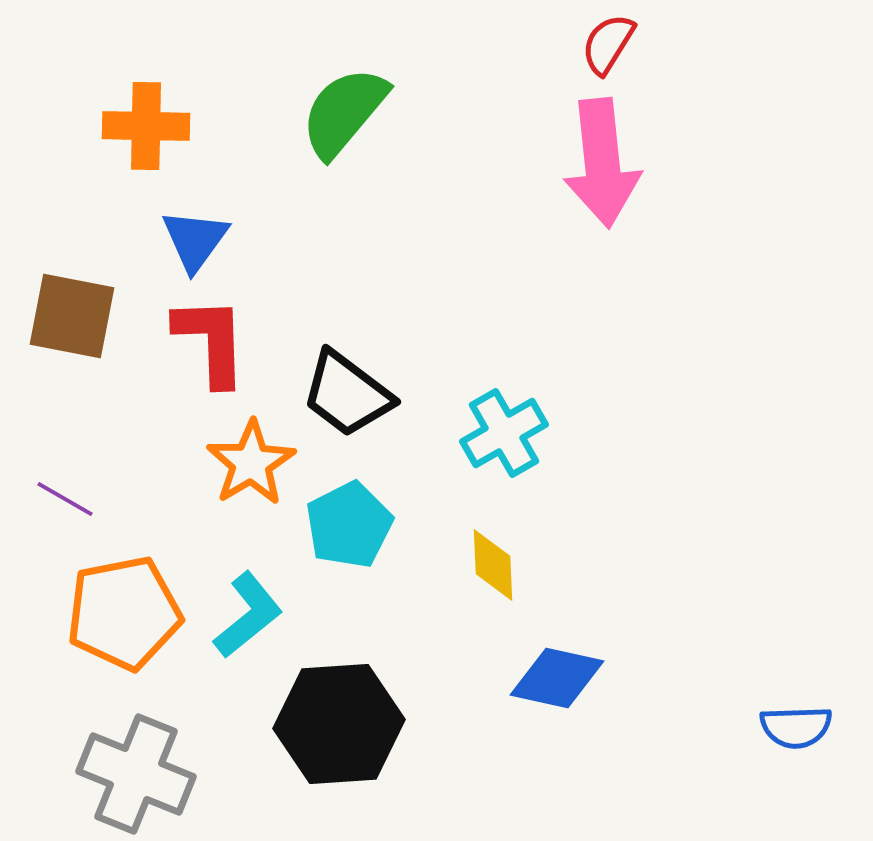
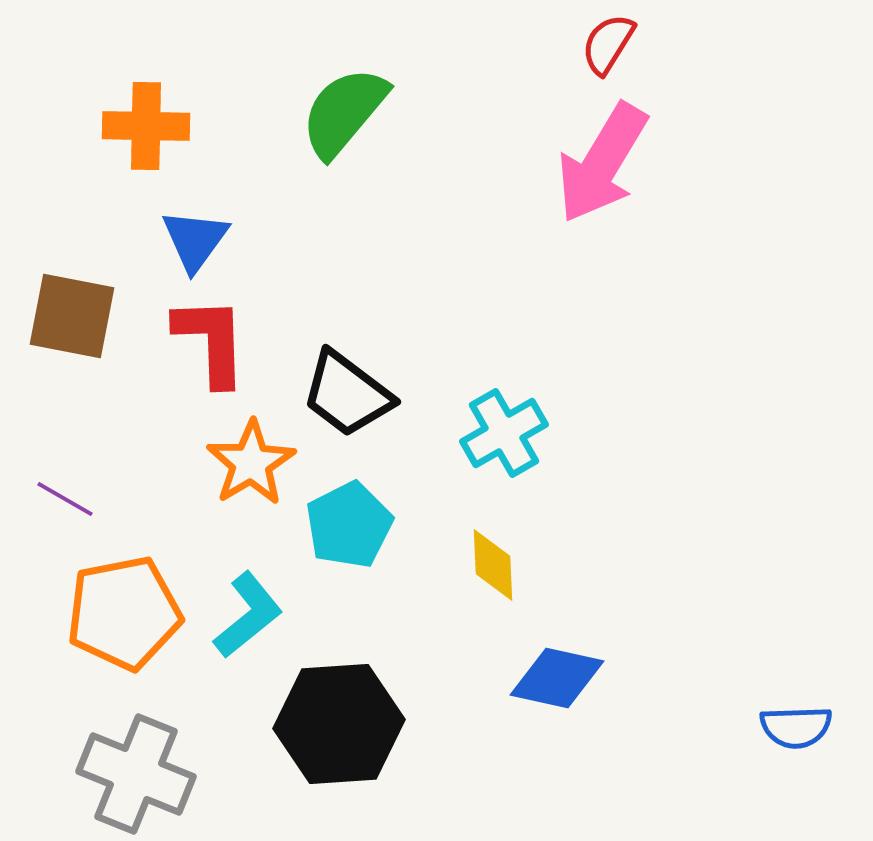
pink arrow: rotated 37 degrees clockwise
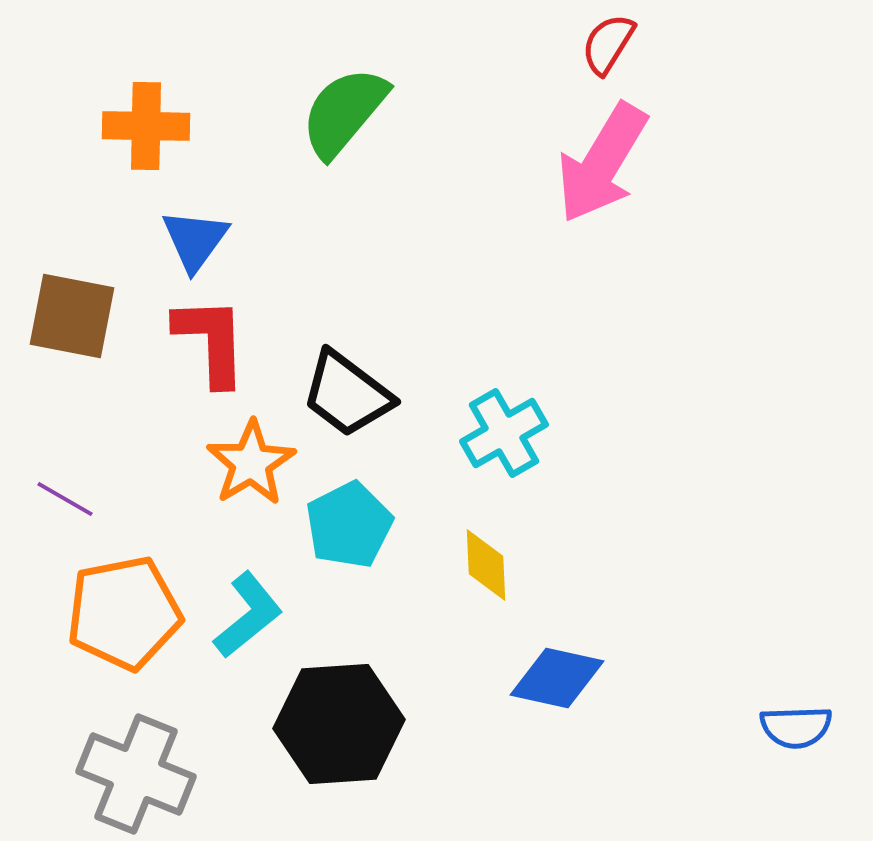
yellow diamond: moved 7 px left
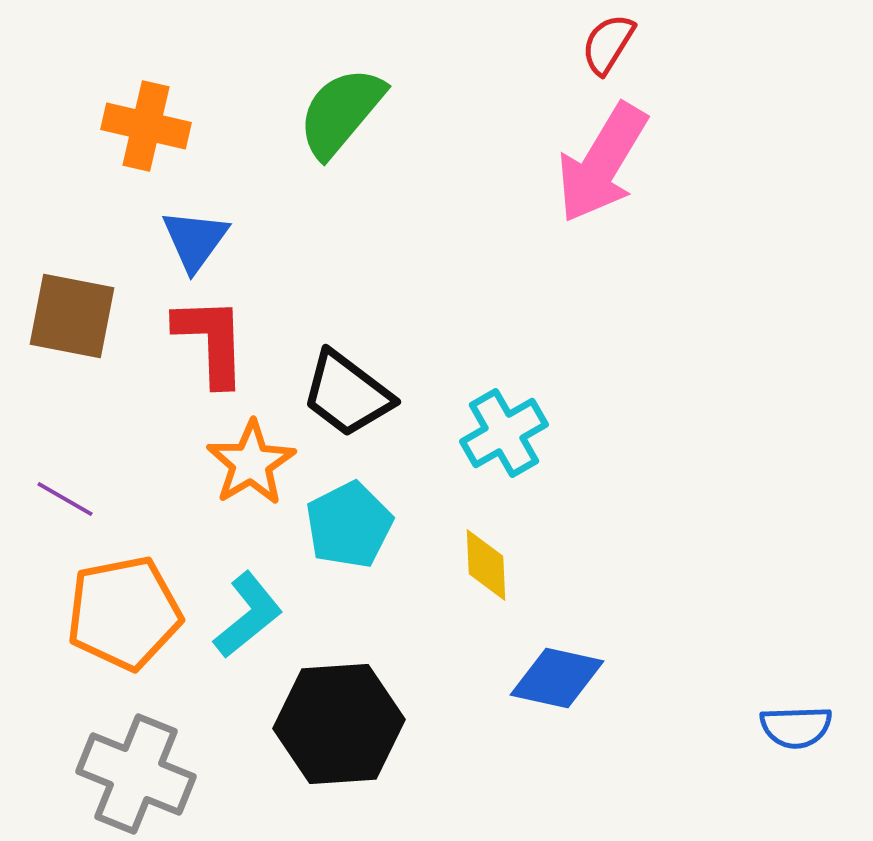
green semicircle: moved 3 px left
orange cross: rotated 12 degrees clockwise
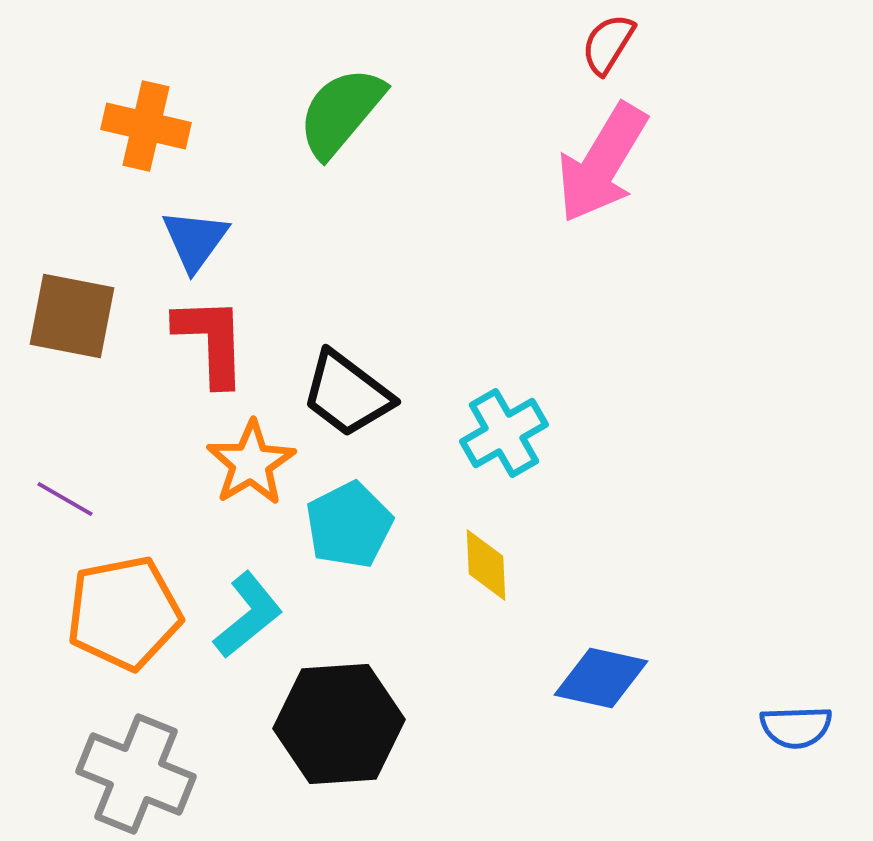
blue diamond: moved 44 px right
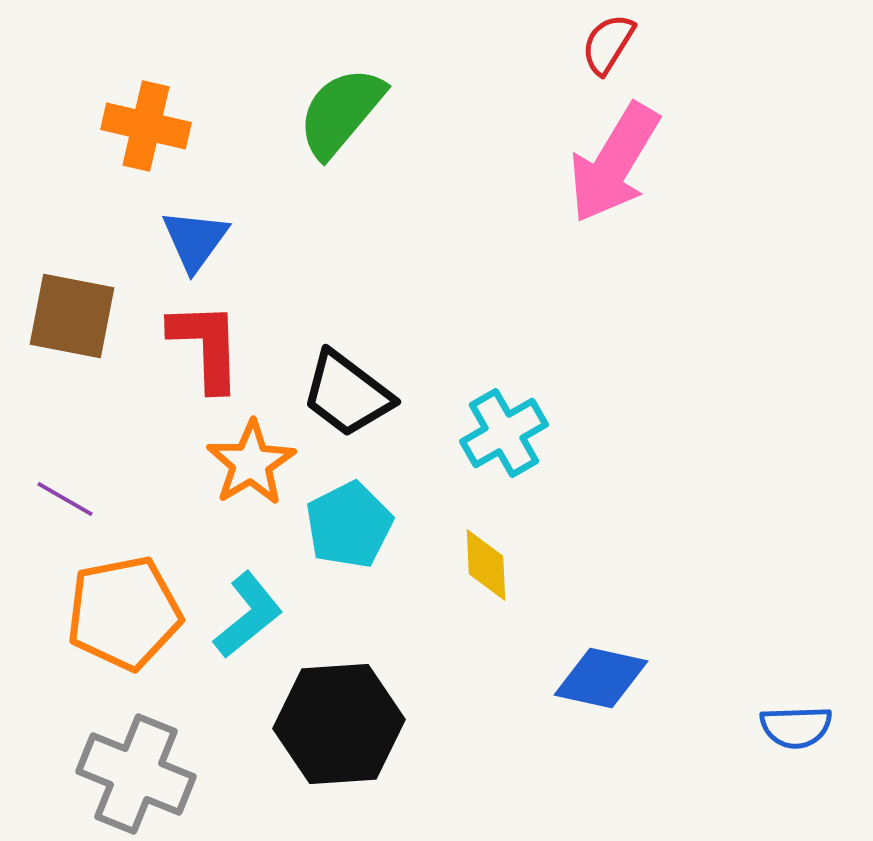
pink arrow: moved 12 px right
red L-shape: moved 5 px left, 5 px down
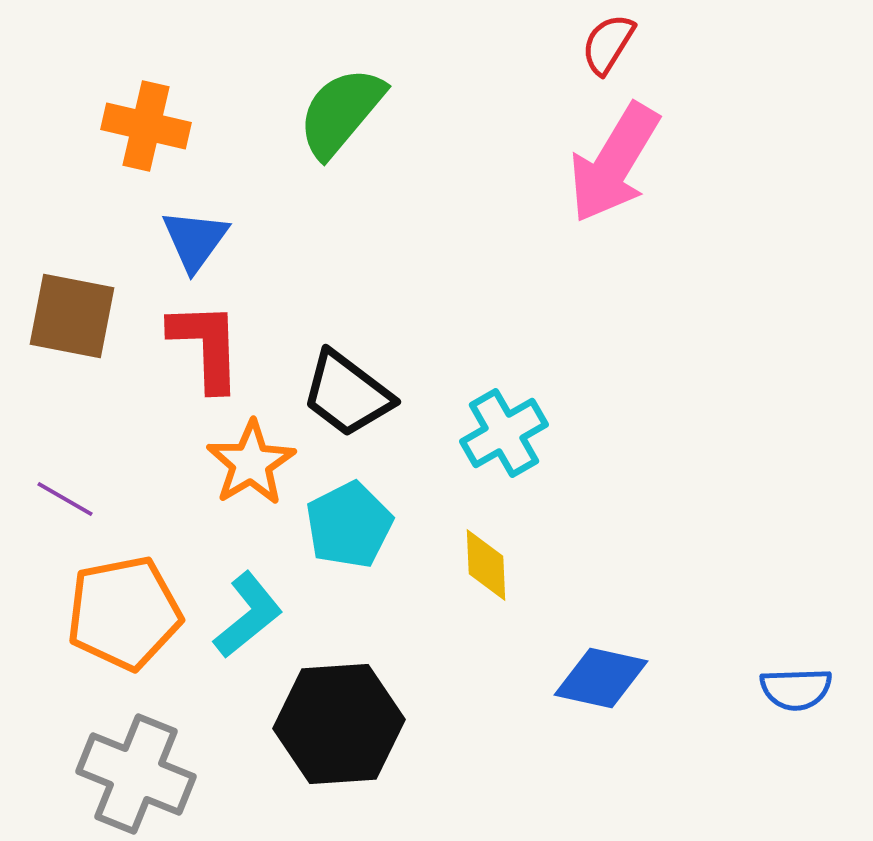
blue semicircle: moved 38 px up
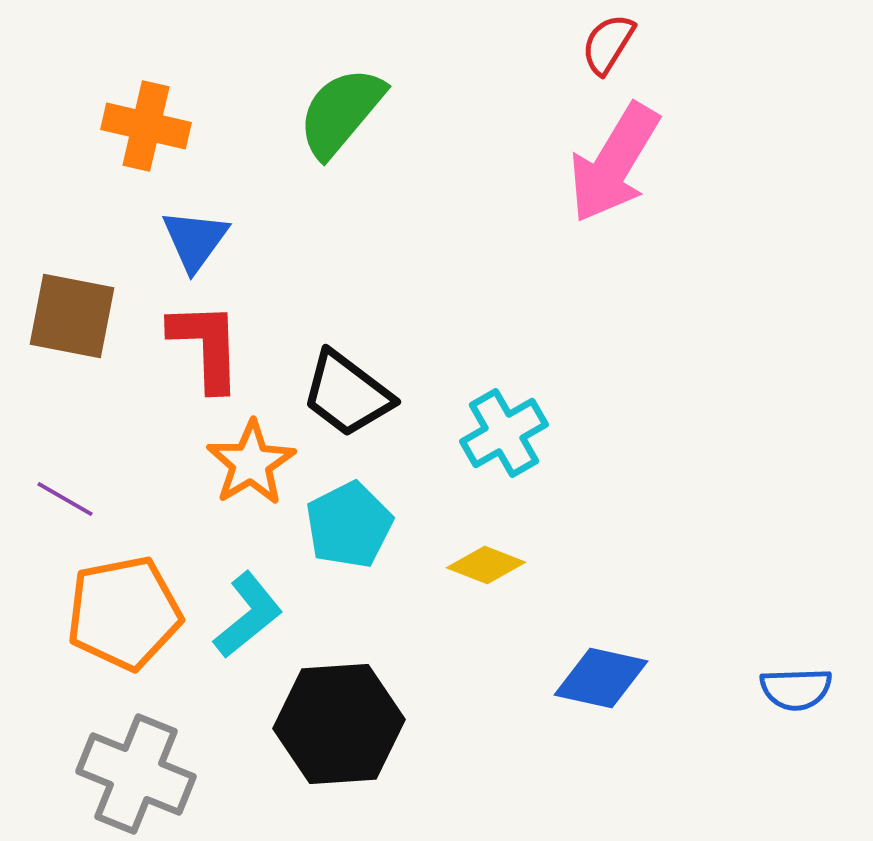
yellow diamond: rotated 66 degrees counterclockwise
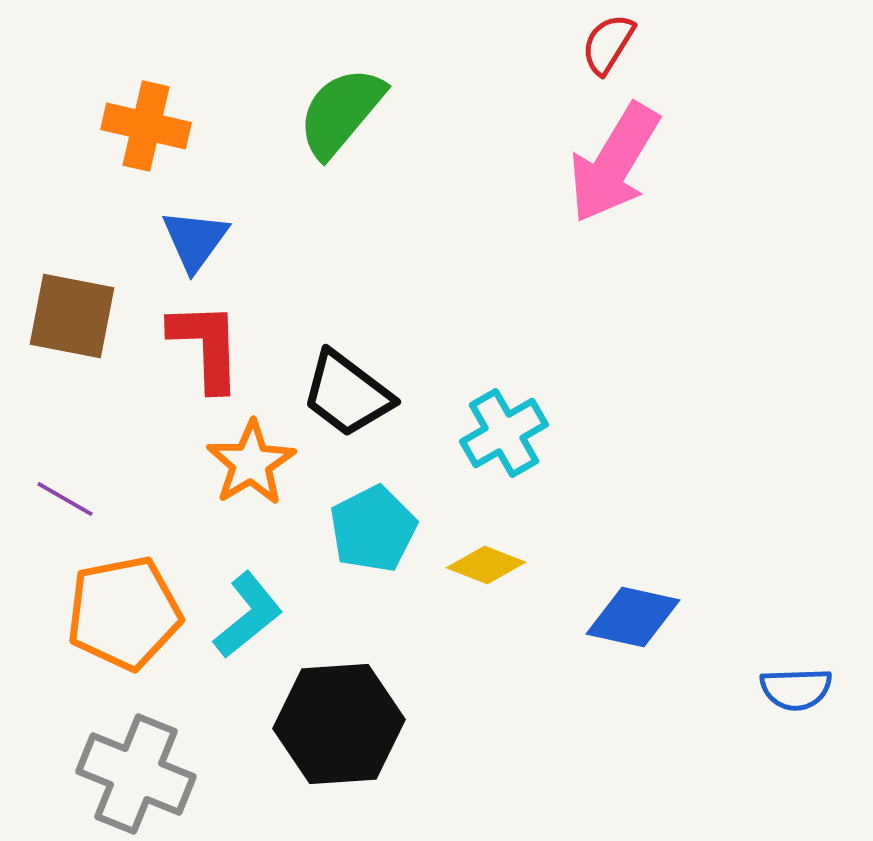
cyan pentagon: moved 24 px right, 4 px down
blue diamond: moved 32 px right, 61 px up
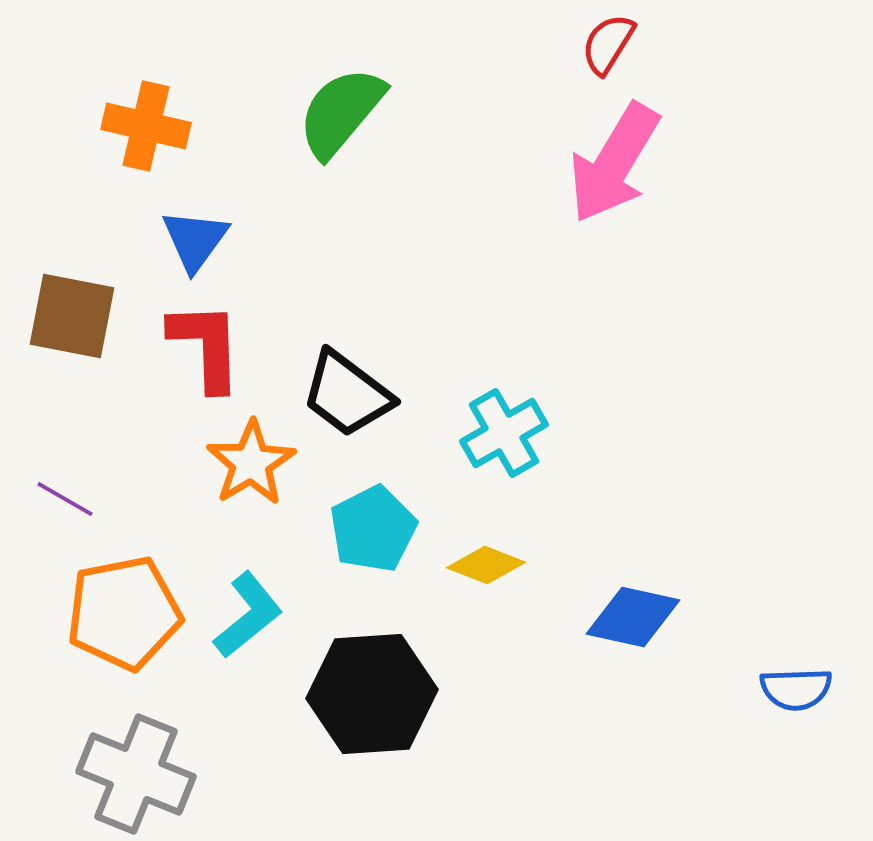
black hexagon: moved 33 px right, 30 px up
